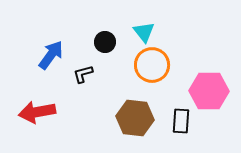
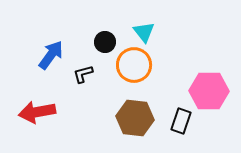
orange circle: moved 18 px left
black rectangle: rotated 15 degrees clockwise
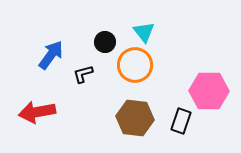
orange circle: moved 1 px right
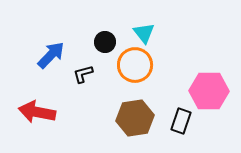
cyan triangle: moved 1 px down
blue arrow: rotated 8 degrees clockwise
red arrow: rotated 21 degrees clockwise
brown hexagon: rotated 15 degrees counterclockwise
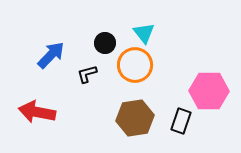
black circle: moved 1 px down
black L-shape: moved 4 px right
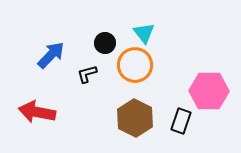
brown hexagon: rotated 24 degrees counterclockwise
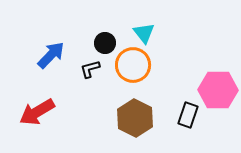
orange circle: moved 2 px left
black L-shape: moved 3 px right, 5 px up
pink hexagon: moved 9 px right, 1 px up
red arrow: rotated 42 degrees counterclockwise
black rectangle: moved 7 px right, 6 px up
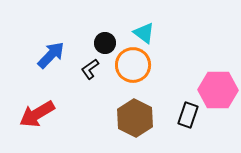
cyan triangle: rotated 15 degrees counterclockwise
black L-shape: rotated 20 degrees counterclockwise
red arrow: moved 2 px down
